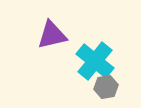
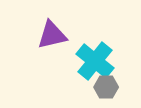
gray hexagon: rotated 10 degrees clockwise
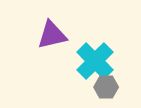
cyan cross: rotated 6 degrees clockwise
